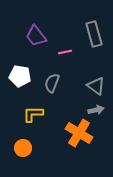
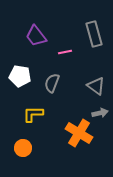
gray arrow: moved 4 px right, 3 px down
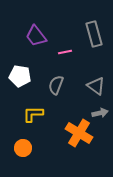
gray semicircle: moved 4 px right, 2 px down
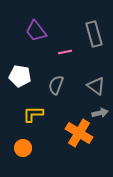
purple trapezoid: moved 5 px up
